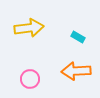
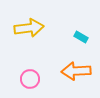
cyan rectangle: moved 3 px right
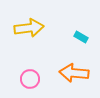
orange arrow: moved 2 px left, 2 px down; rotated 8 degrees clockwise
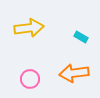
orange arrow: rotated 12 degrees counterclockwise
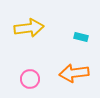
cyan rectangle: rotated 16 degrees counterclockwise
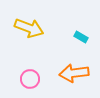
yellow arrow: rotated 28 degrees clockwise
cyan rectangle: rotated 16 degrees clockwise
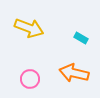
cyan rectangle: moved 1 px down
orange arrow: rotated 20 degrees clockwise
